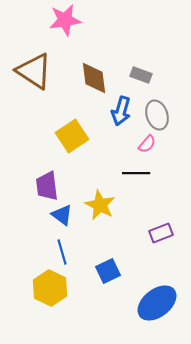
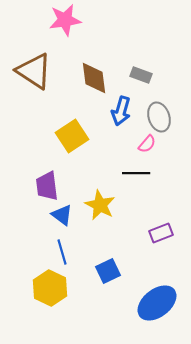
gray ellipse: moved 2 px right, 2 px down
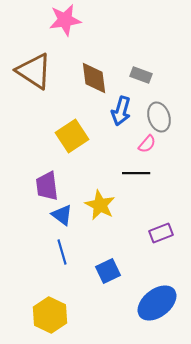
yellow hexagon: moved 27 px down
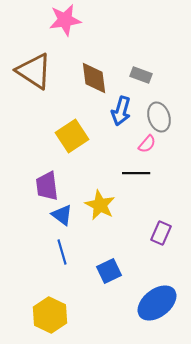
purple rectangle: rotated 45 degrees counterclockwise
blue square: moved 1 px right
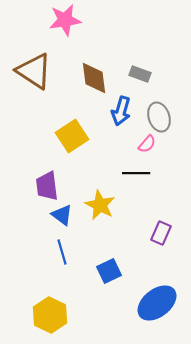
gray rectangle: moved 1 px left, 1 px up
